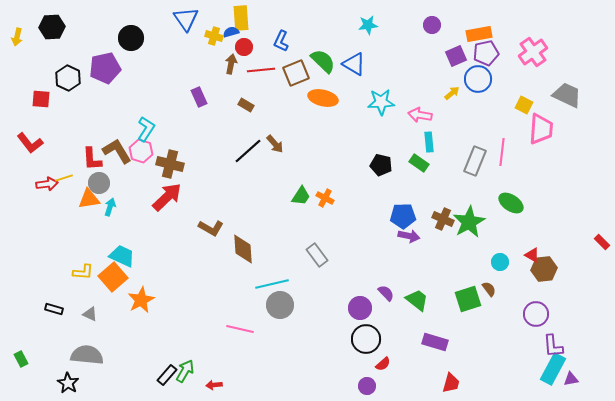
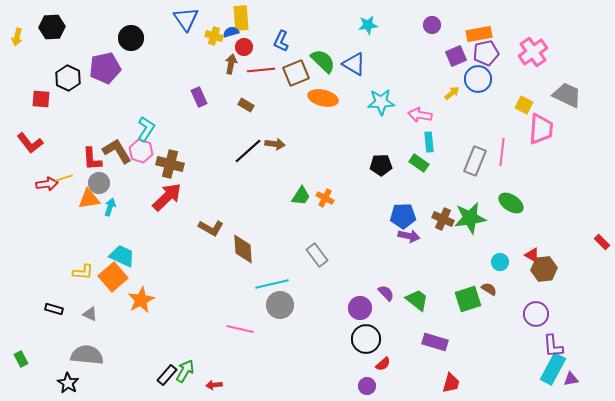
brown arrow at (275, 144): rotated 42 degrees counterclockwise
black pentagon at (381, 165): rotated 15 degrees counterclockwise
green star at (469, 222): moved 1 px right, 4 px up; rotated 20 degrees clockwise
brown semicircle at (489, 289): rotated 21 degrees counterclockwise
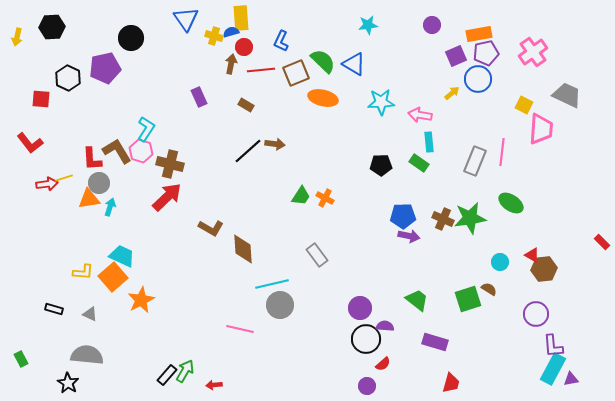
purple semicircle at (386, 293): moved 1 px left, 33 px down; rotated 42 degrees counterclockwise
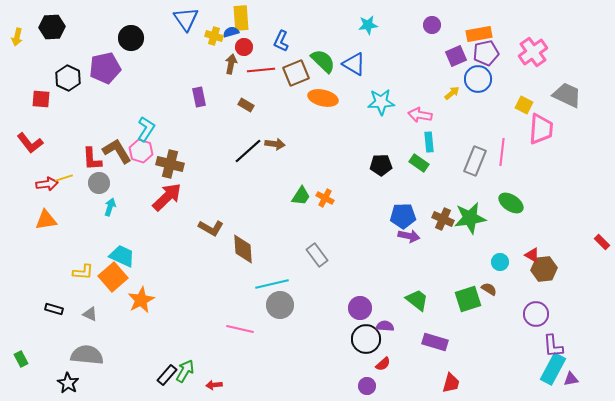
purple rectangle at (199, 97): rotated 12 degrees clockwise
orange triangle at (89, 199): moved 43 px left, 21 px down
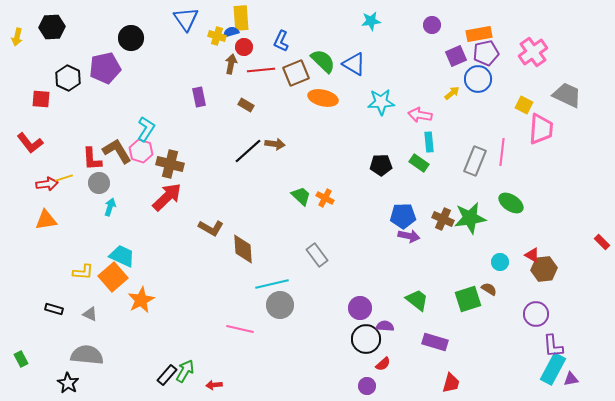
cyan star at (368, 25): moved 3 px right, 4 px up
yellow cross at (214, 36): moved 3 px right
green trapezoid at (301, 196): rotated 80 degrees counterclockwise
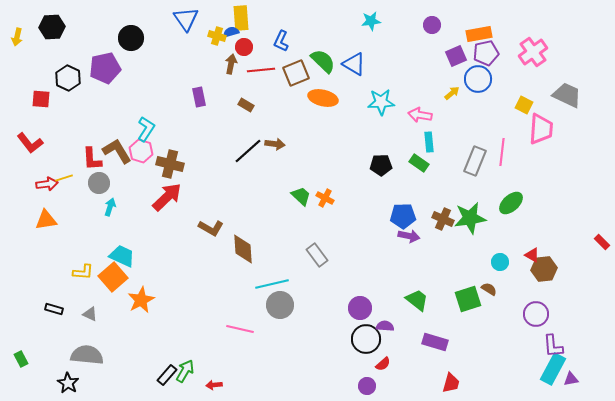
green ellipse at (511, 203): rotated 75 degrees counterclockwise
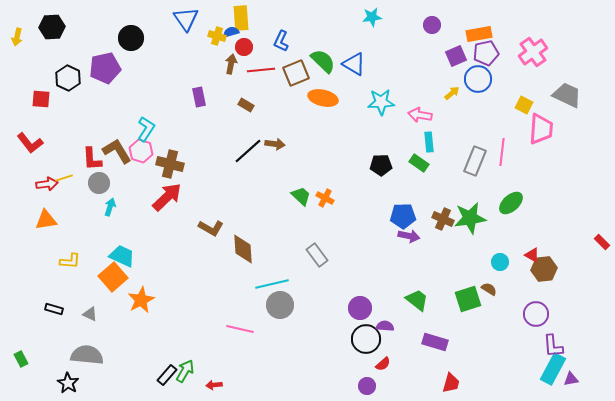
cyan star at (371, 21): moved 1 px right, 4 px up
yellow L-shape at (83, 272): moved 13 px left, 11 px up
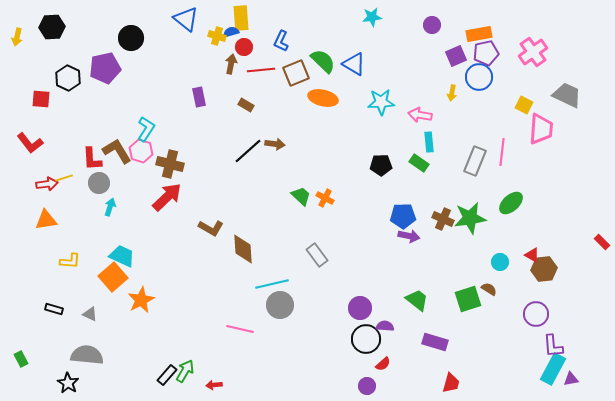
blue triangle at (186, 19): rotated 16 degrees counterclockwise
blue circle at (478, 79): moved 1 px right, 2 px up
yellow arrow at (452, 93): rotated 140 degrees clockwise
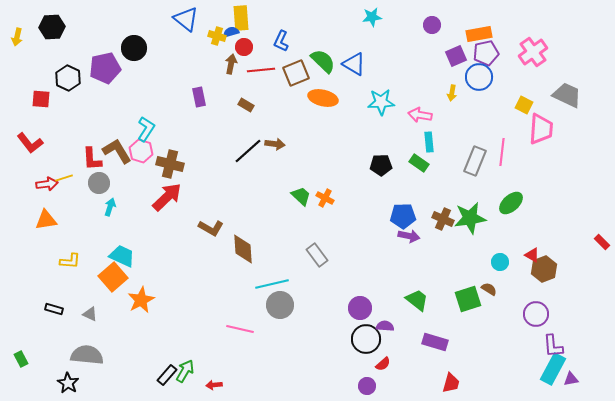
black circle at (131, 38): moved 3 px right, 10 px down
brown hexagon at (544, 269): rotated 15 degrees counterclockwise
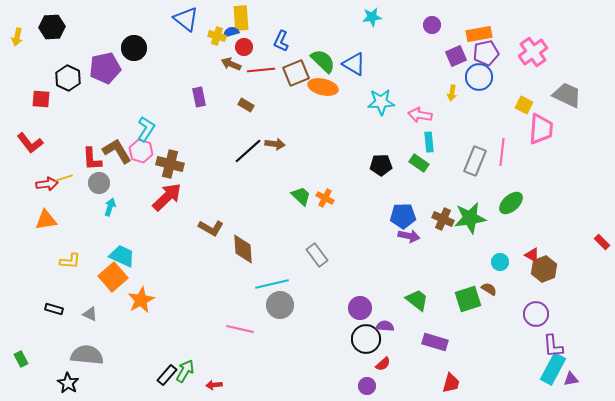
brown arrow at (231, 64): rotated 78 degrees counterclockwise
orange ellipse at (323, 98): moved 11 px up
